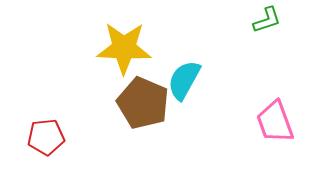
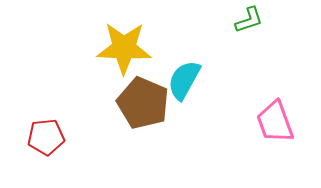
green L-shape: moved 18 px left
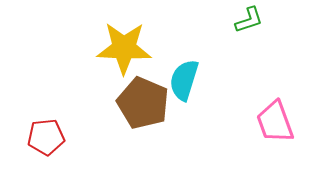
cyan semicircle: rotated 12 degrees counterclockwise
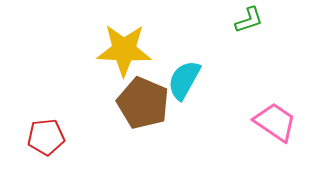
yellow star: moved 2 px down
cyan semicircle: rotated 12 degrees clockwise
pink trapezoid: rotated 144 degrees clockwise
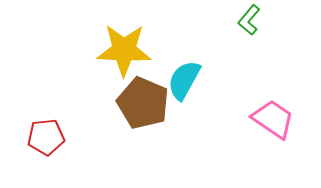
green L-shape: rotated 148 degrees clockwise
pink trapezoid: moved 2 px left, 3 px up
